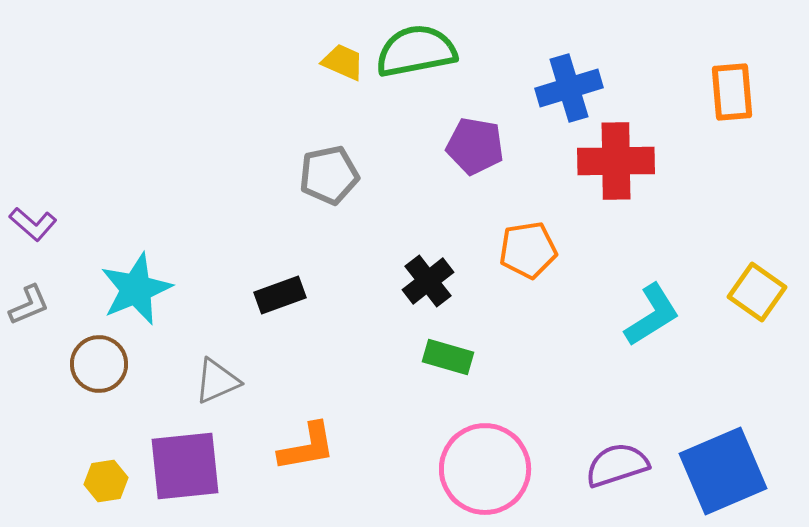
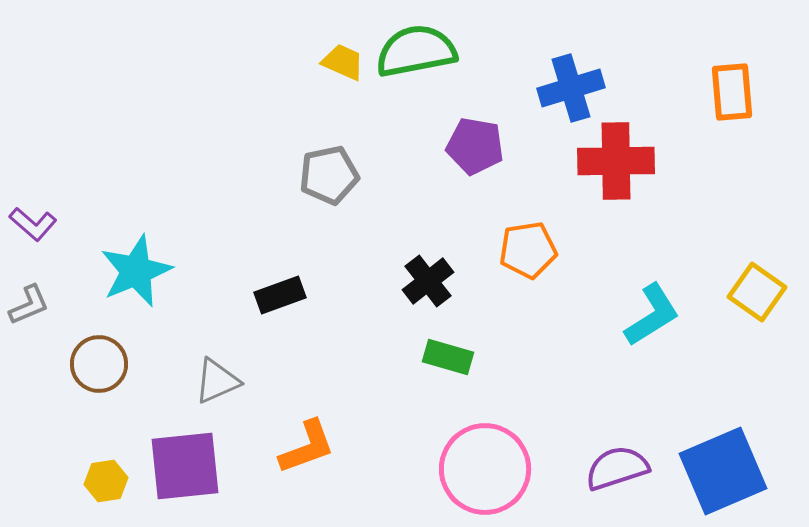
blue cross: moved 2 px right
cyan star: moved 18 px up
orange L-shape: rotated 10 degrees counterclockwise
purple semicircle: moved 3 px down
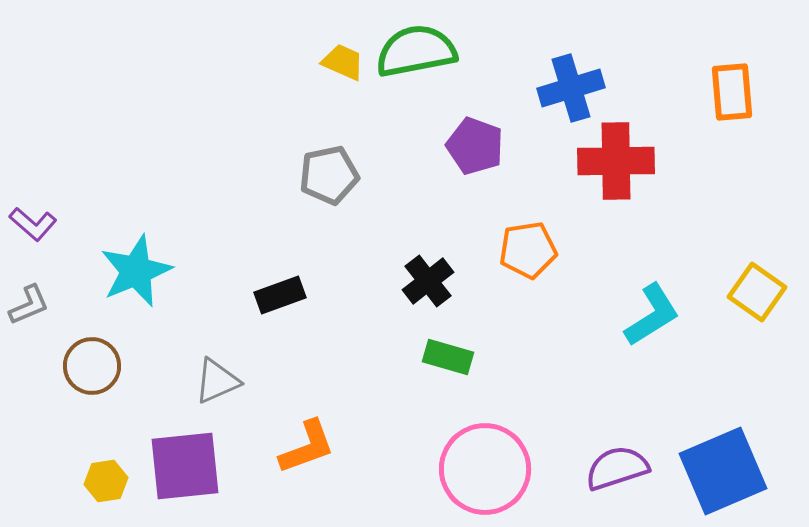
purple pentagon: rotated 10 degrees clockwise
brown circle: moved 7 px left, 2 px down
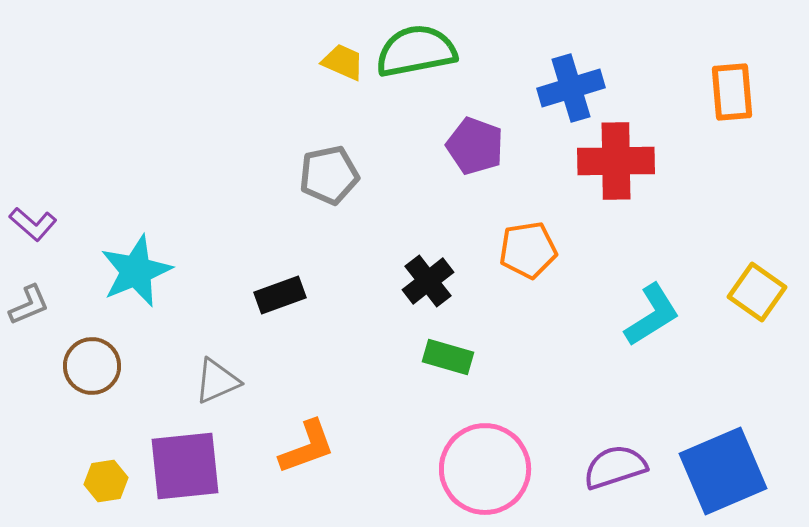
purple semicircle: moved 2 px left, 1 px up
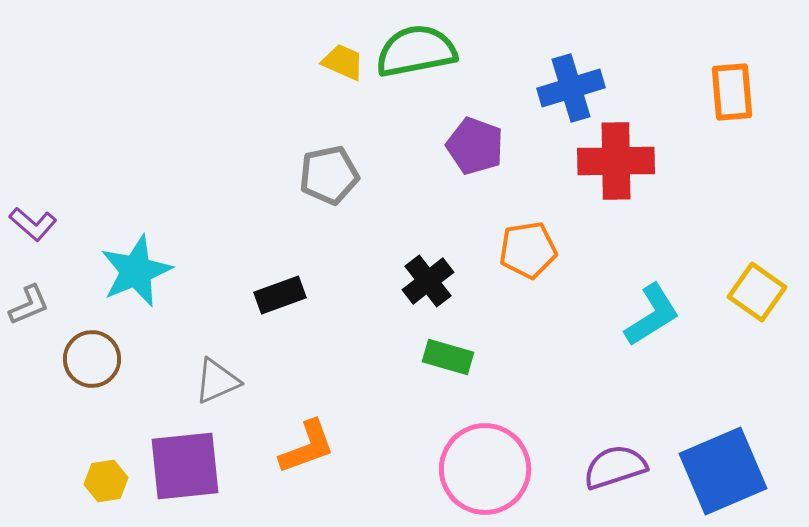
brown circle: moved 7 px up
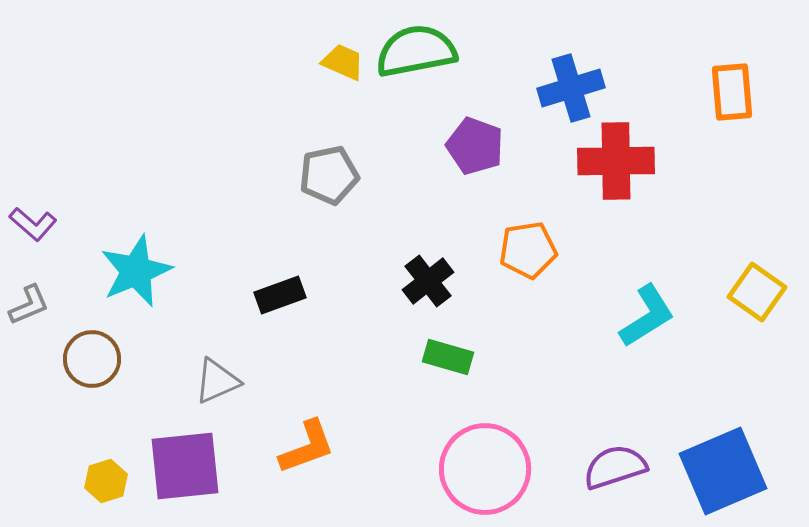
cyan L-shape: moved 5 px left, 1 px down
yellow hexagon: rotated 9 degrees counterclockwise
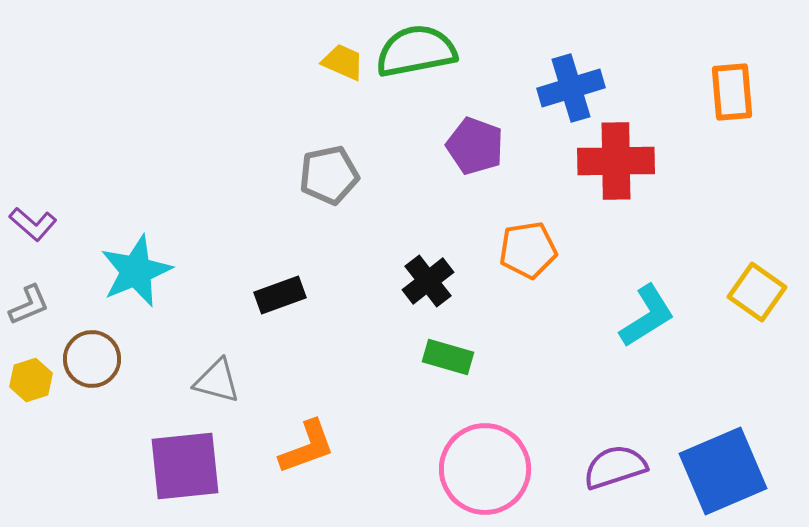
gray triangle: rotated 39 degrees clockwise
yellow hexagon: moved 75 px left, 101 px up
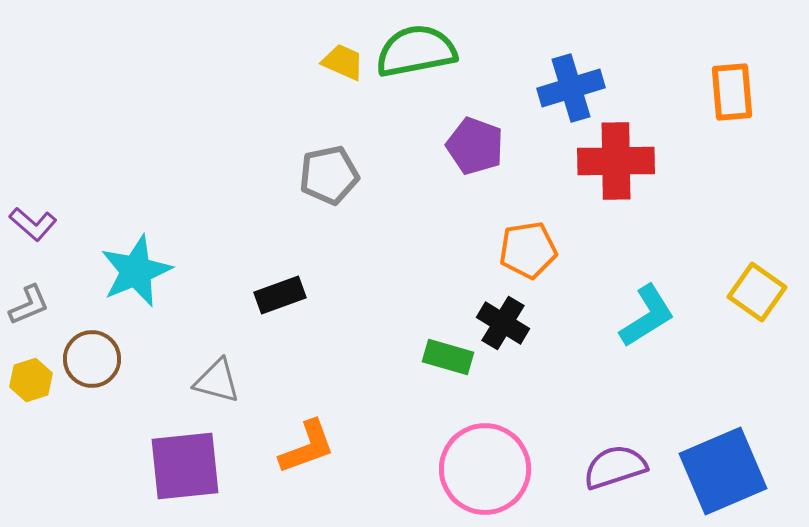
black cross: moved 75 px right, 42 px down; rotated 21 degrees counterclockwise
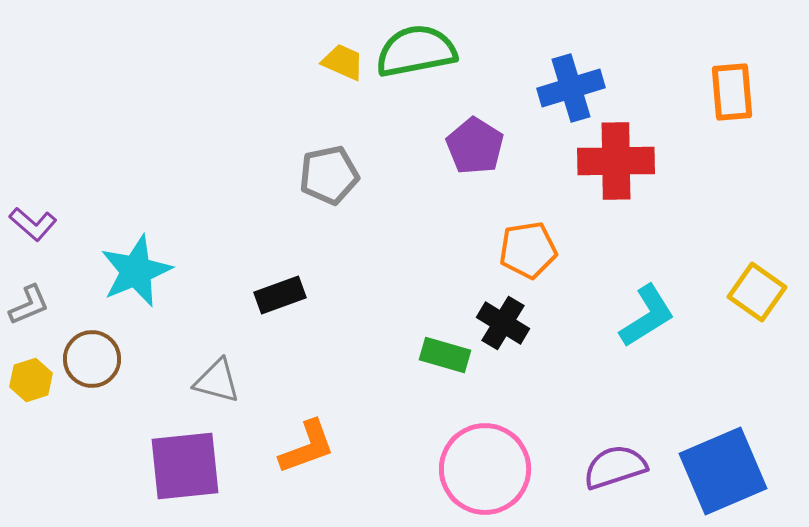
purple pentagon: rotated 12 degrees clockwise
green rectangle: moved 3 px left, 2 px up
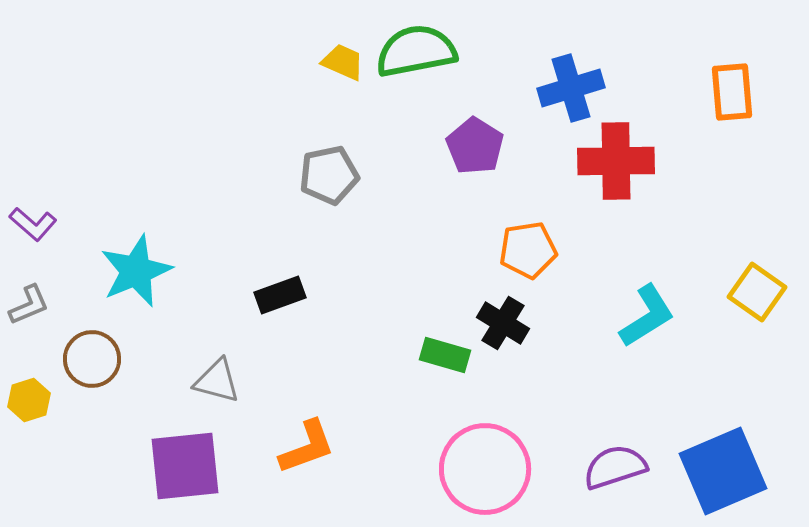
yellow hexagon: moved 2 px left, 20 px down
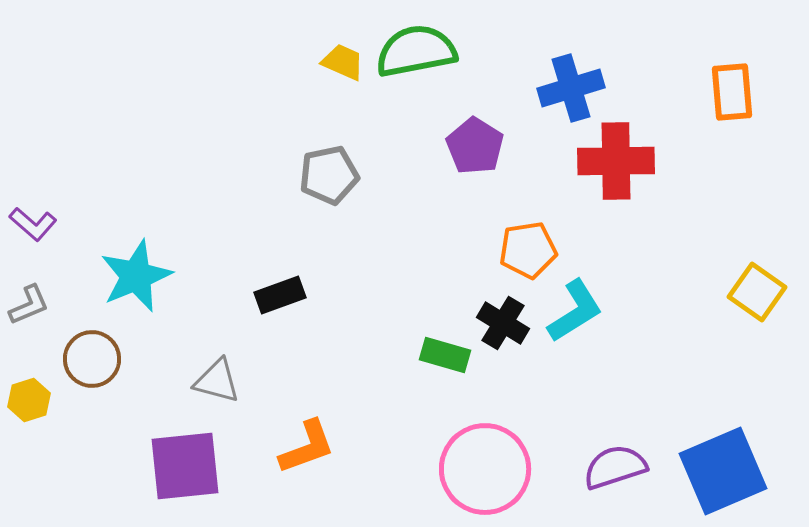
cyan star: moved 5 px down
cyan L-shape: moved 72 px left, 5 px up
